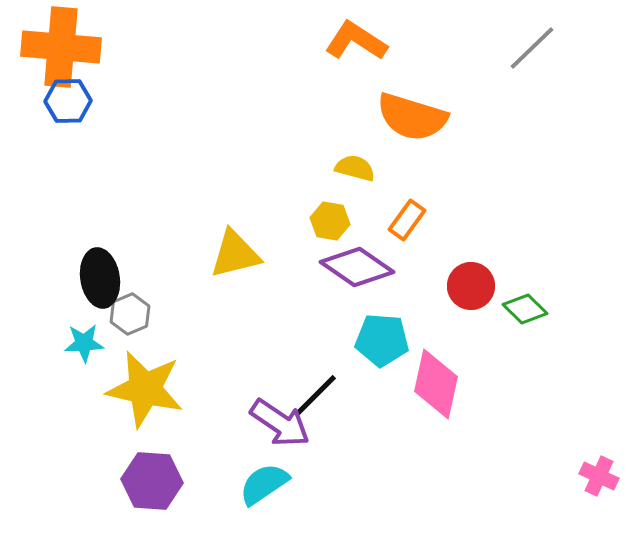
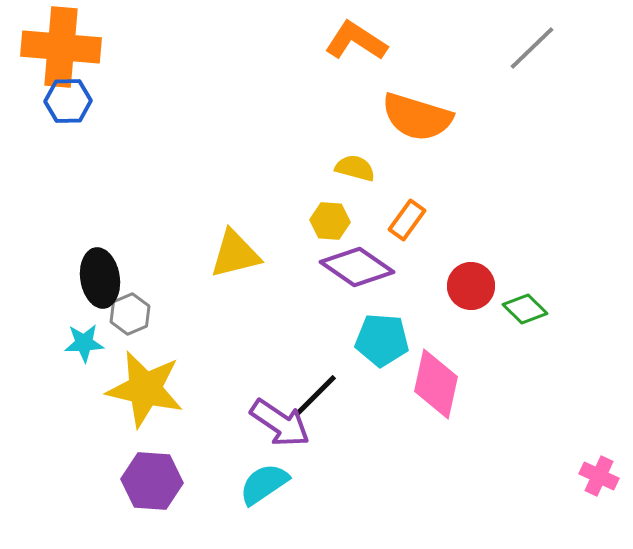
orange semicircle: moved 5 px right
yellow hexagon: rotated 6 degrees counterclockwise
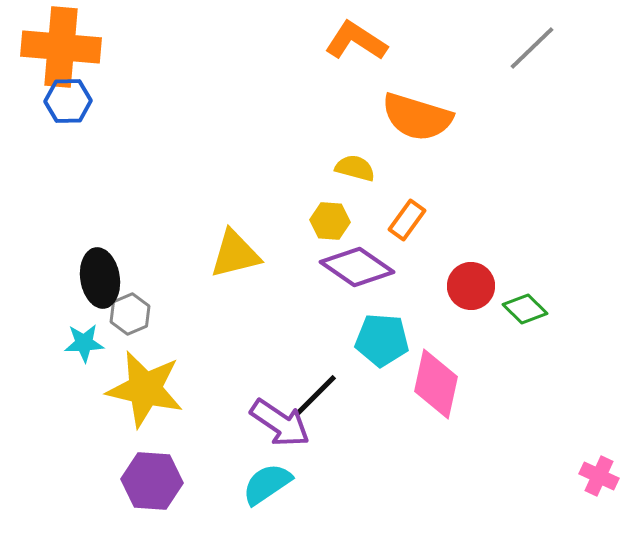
cyan semicircle: moved 3 px right
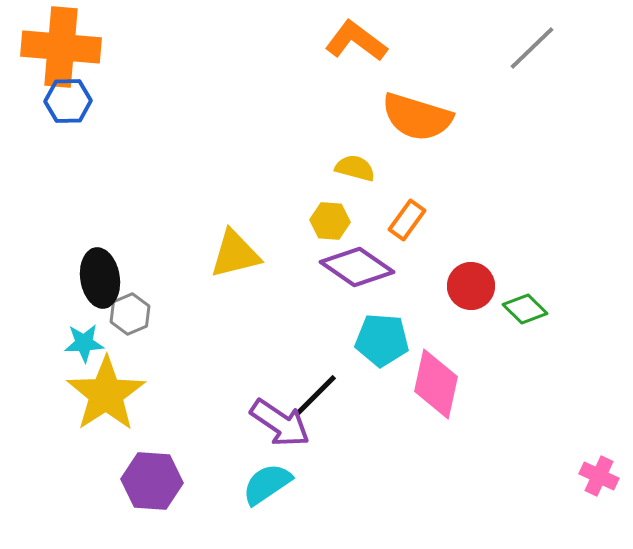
orange L-shape: rotated 4 degrees clockwise
yellow star: moved 39 px left, 5 px down; rotated 26 degrees clockwise
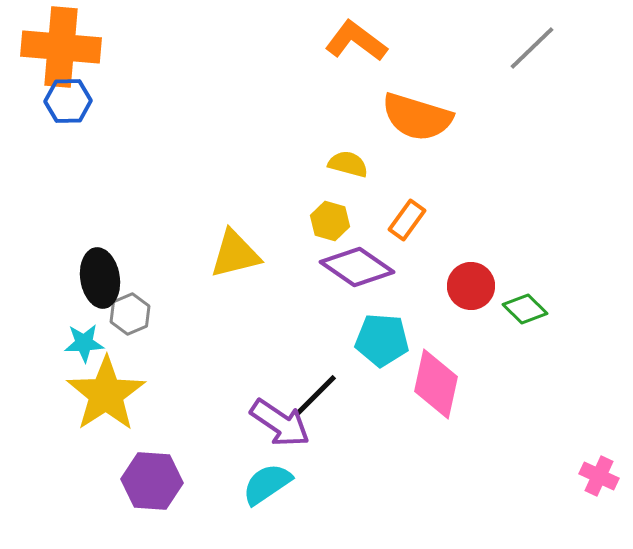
yellow semicircle: moved 7 px left, 4 px up
yellow hexagon: rotated 12 degrees clockwise
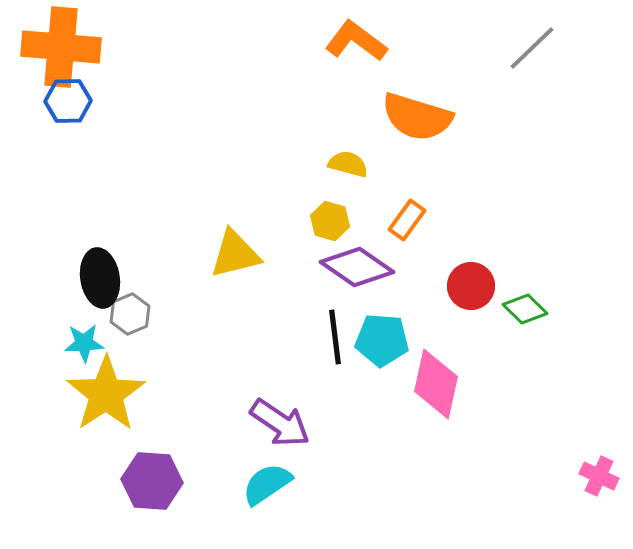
black line: moved 20 px right, 59 px up; rotated 52 degrees counterclockwise
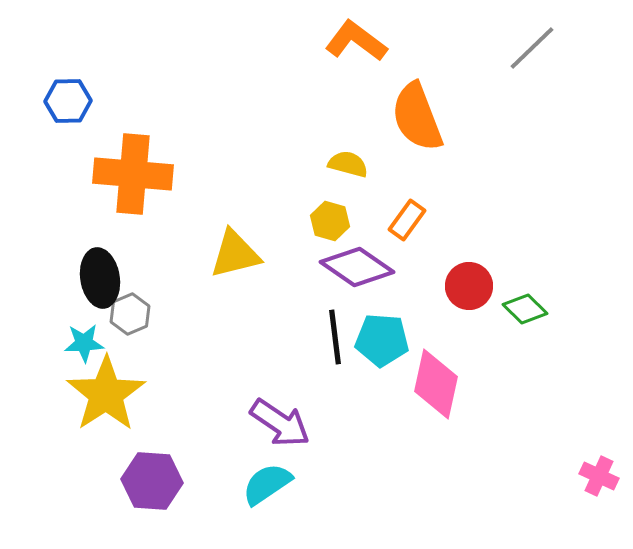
orange cross: moved 72 px right, 127 px down
orange semicircle: rotated 52 degrees clockwise
red circle: moved 2 px left
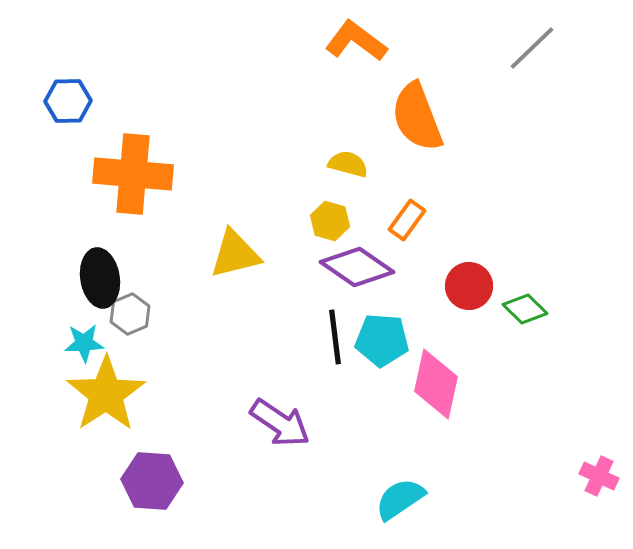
cyan semicircle: moved 133 px right, 15 px down
